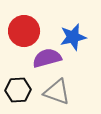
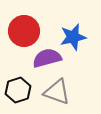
black hexagon: rotated 15 degrees counterclockwise
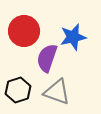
purple semicircle: rotated 56 degrees counterclockwise
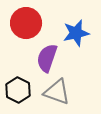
red circle: moved 2 px right, 8 px up
blue star: moved 3 px right, 4 px up
black hexagon: rotated 15 degrees counterclockwise
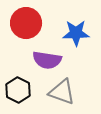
blue star: rotated 12 degrees clockwise
purple semicircle: moved 2 px down; rotated 100 degrees counterclockwise
gray triangle: moved 5 px right
